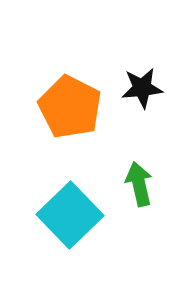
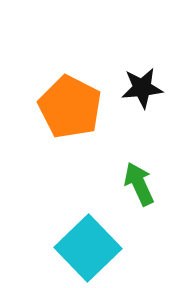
green arrow: rotated 12 degrees counterclockwise
cyan square: moved 18 px right, 33 px down
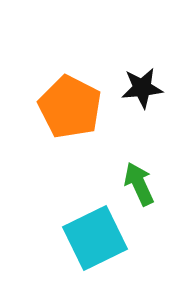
cyan square: moved 7 px right, 10 px up; rotated 18 degrees clockwise
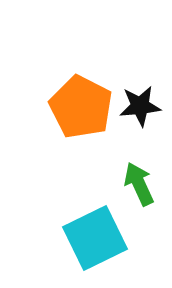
black star: moved 2 px left, 18 px down
orange pentagon: moved 11 px right
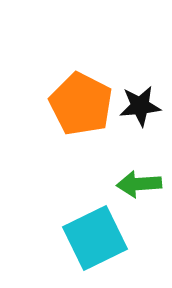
orange pentagon: moved 3 px up
green arrow: rotated 69 degrees counterclockwise
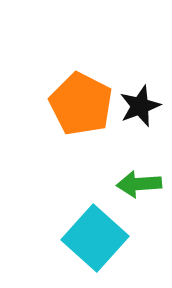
black star: rotated 15 degrees counterclockwise
cyan square: rotated 22 degrees counterclockwise
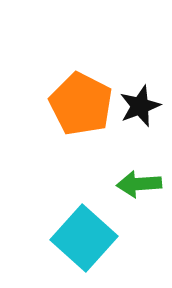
cyan square: moved 11 px left
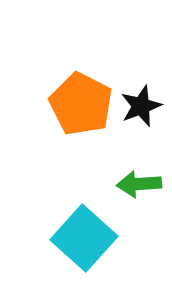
black star: moved 1 px right
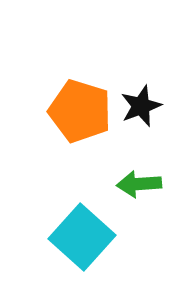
orange pentagon: moved 1 px left, 7 px down; rotated 10 degrees counterclockwise
cyan square: moved 2 px left, 1 px up
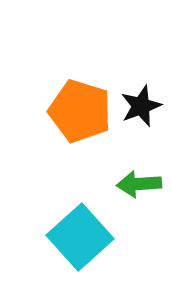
cyan square: moved 2 px left; rotated 6 degrees clockwise
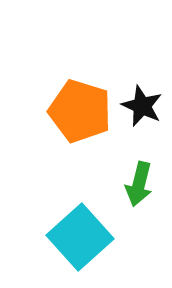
black star: moved 1 px right; rotated 27 degrees counterclockwise
green arrow: rotated 72 degrees counterclockwise
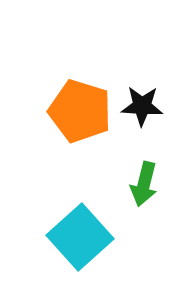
black star: rotated 21 degrees counterclockwise
green arrow: moved 5 px right
